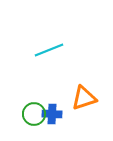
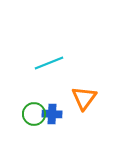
cyan line: moved 13 px down
orange triangle: rotated 36 degrees counterclockwise
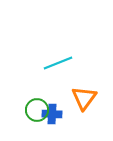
cyan line: moved 9 px right
green circle: moved 3 px right, 4 px up
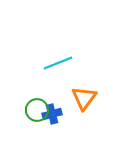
blue cross: rotated 18 degrees counterclockwise
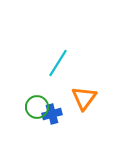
cyan line: rotated 36 degrees counterclockwise
green circle: moved 3 px up
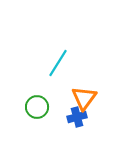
blue cross: moved 25 px right, 3 px down
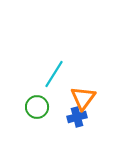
cyan line: moved 4 px left, 11 px down
orange triangle: moved 1 px left
